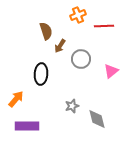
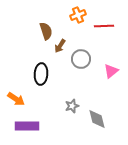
orange arrow: rotated 84 degrees clockwise
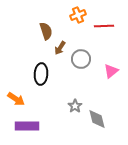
brown arrow: moved 2 px down
gray star: moved 3 px right; rotated 16 degrees counterclockwise
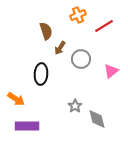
red line: rotated 30 degrees counterclockwise
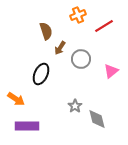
black ellipse: rotated 20 degrees clockwise
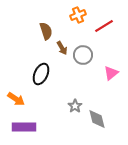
brown arrow: moved 2 px right; rotated 64 degrees counterclockwise
gray circle: moved 2 px right, 4 px up
pink triangle: moved 2 px down
purple rectangle: moved 3 px left, 1 px down
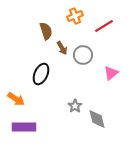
orange cross: moved 3 px left, 1 px down
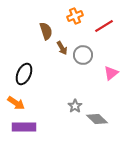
black ellipse: moved 17 px left
orange arrow: moved 4 px down
gray diamond: rotated 30 degrees counterclockwise
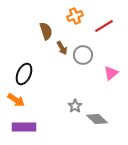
orange arrow: moved 3 px up
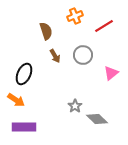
brown arrow: moved 7 px left, 8 px down
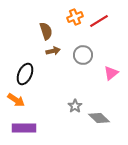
orange cross: moved 1 px down
red line: moved 5 px left, 5 px up
brown arrow: moved 2 px left, 5 px up; rotated 72 degrees counterclockwise
black ellipse: moved 1 px right
gray diamond: moved 2 px right, 1 px up
purple rectangle: moved 1 px down
